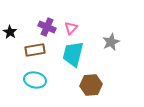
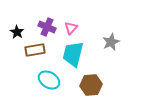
black star: moved 7 px right
cyan ellipse: moved 14 px right; rotated 20 degrees clockwise
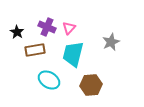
pink triangle: moved 2 px left
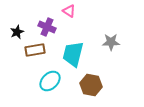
pink triangle: moved 17 px up; rotated 40 degrees counterclockwise
black star: rotated 16 degrees clockwise
gray star: rotated 24 degrees clockwise
cyan ellipse: moved 1 px right, 1 px down; rotated 75 degrees counterclockwise
brown hexagon: rotated 15 degrees clockwise
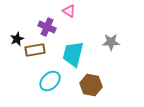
black star: moved 7 px down
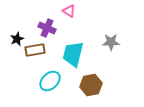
purple cross: moved 1 px down
brown hexagon: rotated 20 degrees counterclockwise
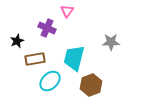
pink triangle: moved 2 px left; rotated 32 degrees clockwise
black star: moved 2 px down
brown rectangle: moved 9 px down
cyan trapezoid: moved 1 px right, 4 px down
brown hexagon: rotated 10 degrees counterclockwise
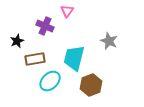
purple cross: moved 2 px left, 2 px up
gray star: moved 2 px left, 1 px up; rotated 24 degrees clockwise
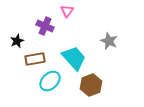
cyan trapezoid: rotated 124 degrees clockwise
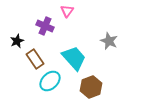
brown rectangle: rotated 66 degrees clockwise
brown hexagon: moved 2 px down
